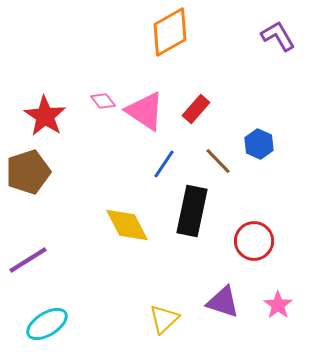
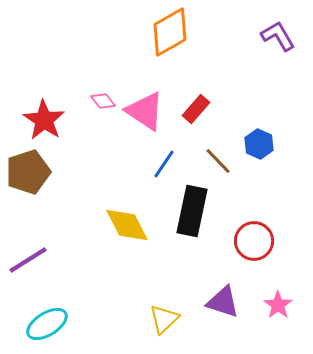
red star: moved 1 px left, 4 px down
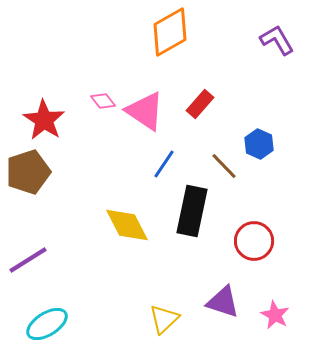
purple L-shape: moved 1 px left, 4 px down
red rectangle: moved 4 px right, 5 px up
brown line: moved 6 px right, 5 px down
pink star: moved 3 px left, 10 px down; rotated 8 degrees counterclockwise
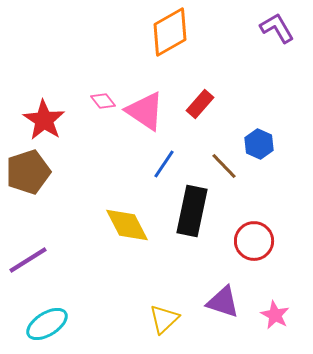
purple L-shape: moved 12 px up
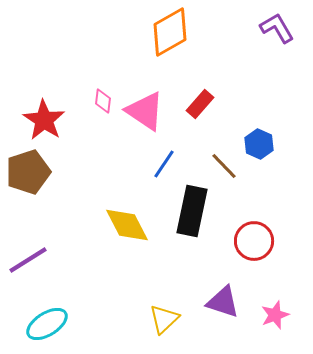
pink diamond: rotated 45 degrees clockwise
pink star: rotated 24 degrees clockwise
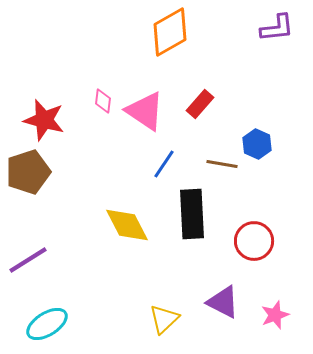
purple L-shape: rotated 114 degrees clockwise
red star: rotated 18 degrees counterclockwise
blue hexagon: moved 2 px left
brown line: moved 2 px left, 2 px up; rotated 36 degrees counterclockwise
black rectangle: moved 3 px down; rotated 15 degrees counterclockwise
purple triangle: rotated 9 degrees clockwise
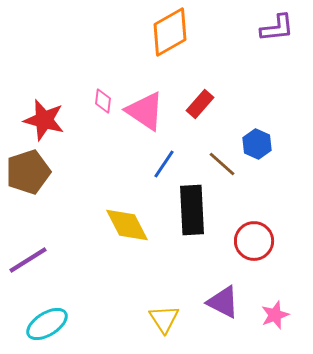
brown line: rotated 32 degrees clockwise
black rectangle: moved 4 px up
yellow triangle: rotated 20 degrees counterclockwise
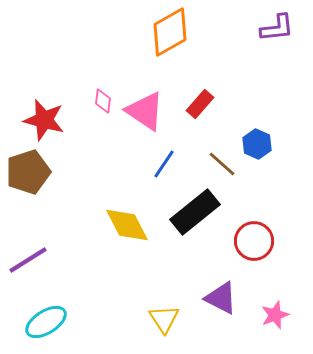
black rectangle: moved 3 px right, 2 px down; rotated 54 degrees clockwise
purple triangle: moved 2 px left, 4 px up
cyan ellipse: moved 1 px left, 2 px up
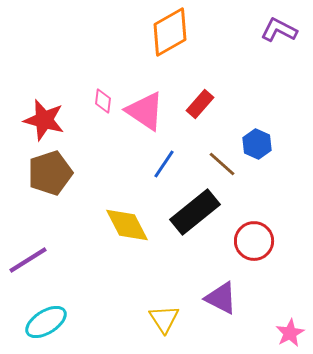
purple L-shape: moved 2 px right, 2 px down; rotated 147 degrees counterclockwise
brown pentagon: moved 22 px right, 1 px down
pink star: moved 15 px right, 18 px down; rotated 8 degrees counterclockwise
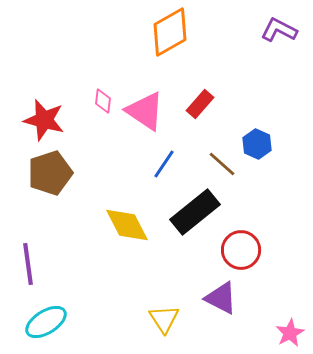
red circle: moved 13 px left, 9 px down
purple line: moved 4 px down; rotated 66 degrees counterclockwise
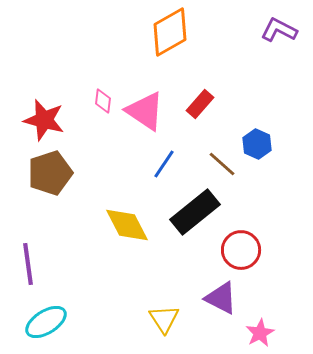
pink star: moved 30 px left
